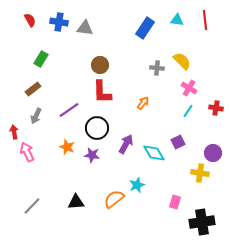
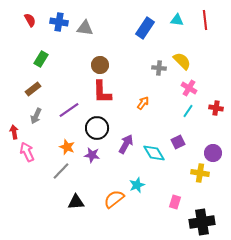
gray cross: moved 2 px right
gray line: moved 29 px right, 35 px up
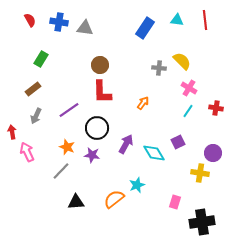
red arrow: moved 2 px left
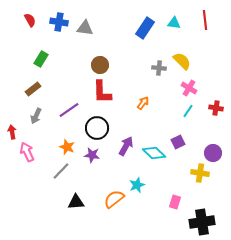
cyan triangle: moved 3 px left, 3 px down
purple arrow: moved 2 px down
cyan diamond: rotated 15 degrees counterclockwise
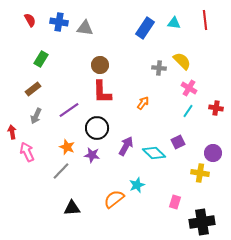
black triangle: moved 4 px left, 6 px down
